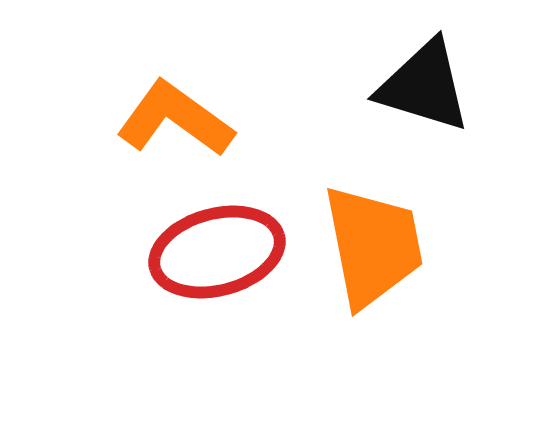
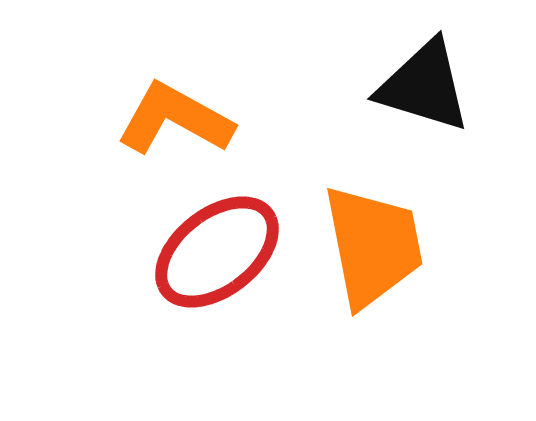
orange L-shape: rotated 7 degrees counterclockwise
red ellipse: rotated 23 degrees counterclockwise
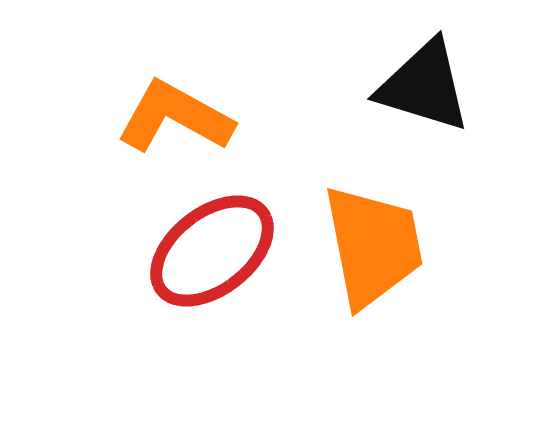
orange L-shape: moved 2 px up
red ellipse: moved 5 px left, 1 px up
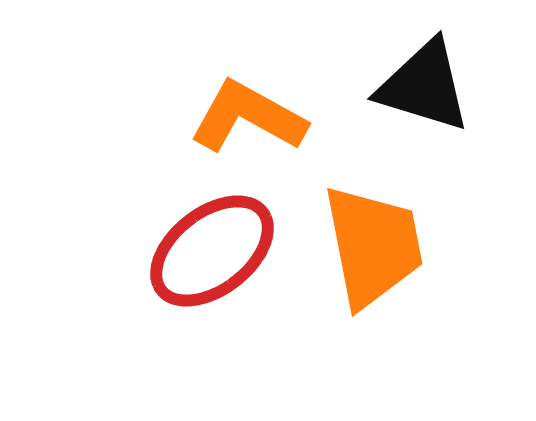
orange L-shape: moved 73 px right
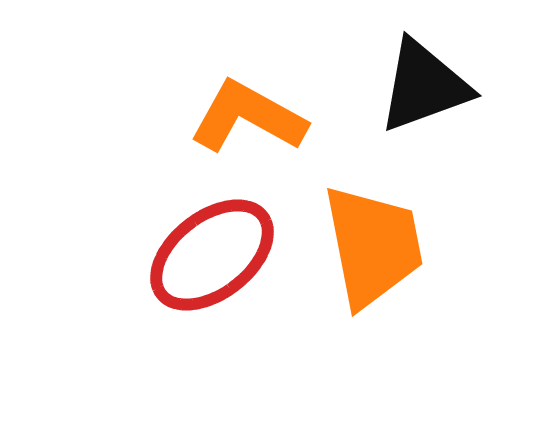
black triangle: rotated 37 degrees counterclockwise
red ellipse: moved 4 px down
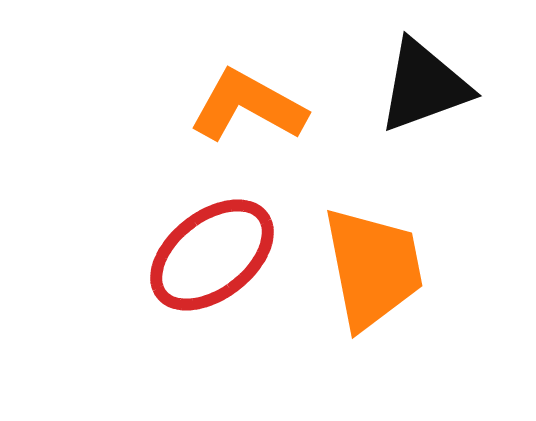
orange L-shape: moved 11 px up
orange trapezoid: moved 22 px down
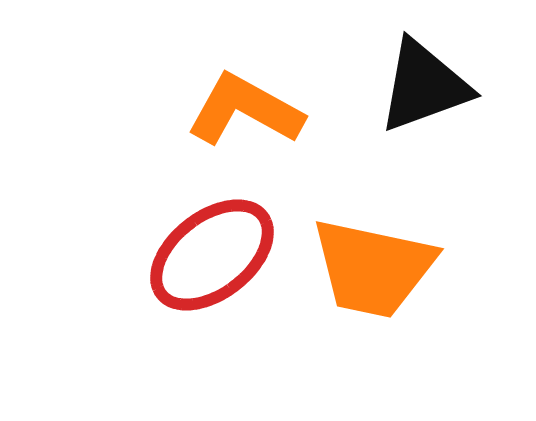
orange L-shape: moved 3 px left, 4 px down
orange trapezoid: rotated 113 degrees clockwise
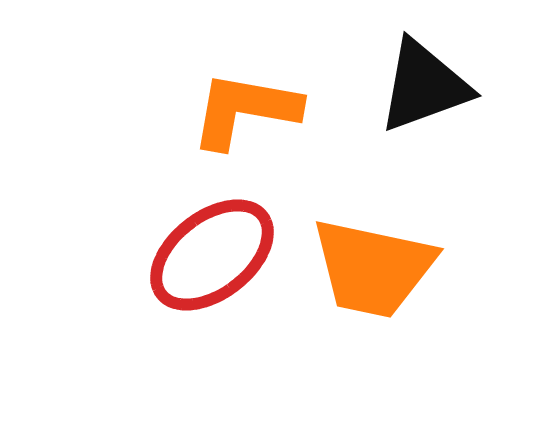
orange L-shape: rotated 19 degrees counterclockwise
